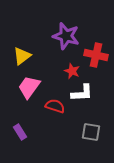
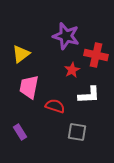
yellow triangle: moved 1 px left, 2 px up
red star: moved 1 px up; rotated 21 degrees clockwise
pink trapezoid: rotated 25 degrees counterclockwise
white L-shape: moved 7 px right, 2 px down
gray square: moved 14 px left
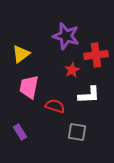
red cross: rotated 20 degrees counterclockwise
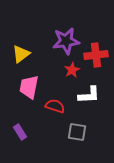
purple star: moved 5 px down; rotated 24 degrees counterclockwise
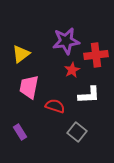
gray square: rotated 30 degrees clockwise
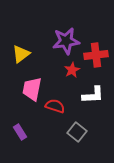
pink trapezoid: moved 3 px right, 2 px down
white L-shape: moved 4 px right
